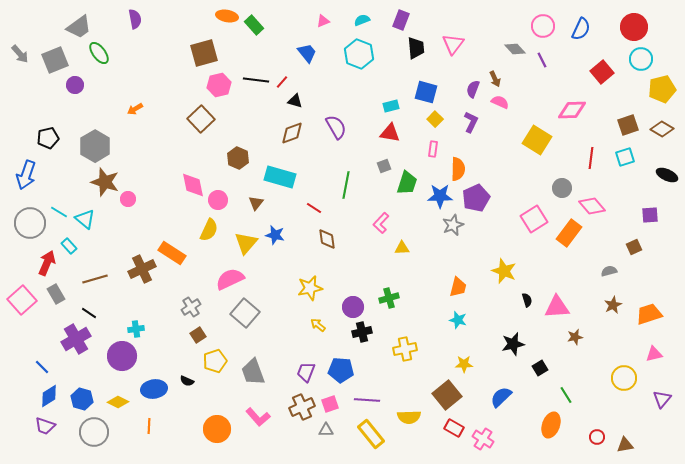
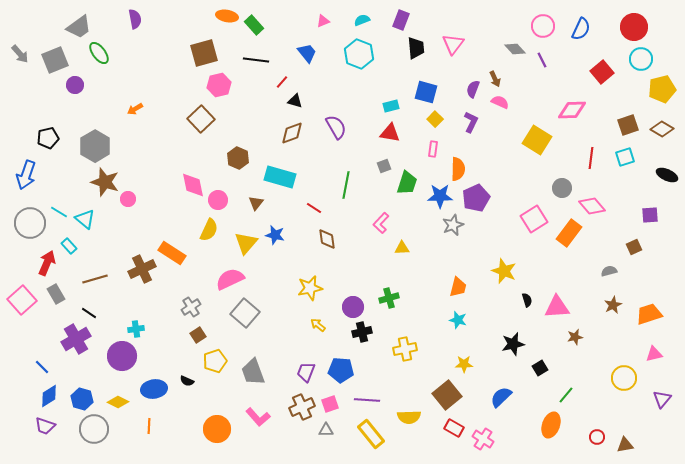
black line at (256, 80): moved 20 px up
green line at (566, 395): rotated 72 degrees clockwise
gray circle at (94, 432): moved 3 px up
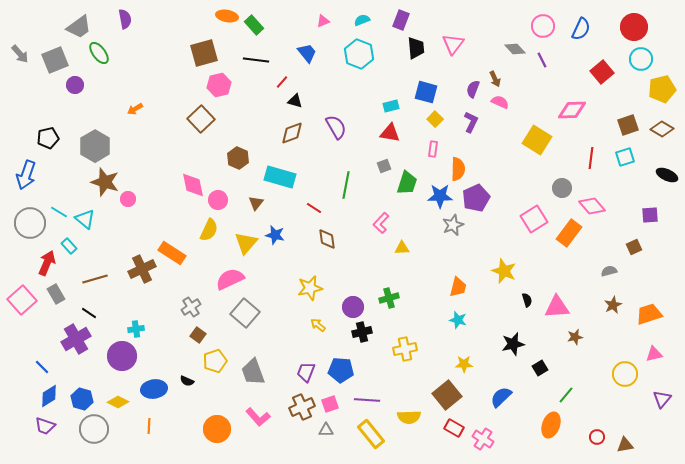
purple semicircle at (135, 19): moved 10 px left
brown square at (198, 335): rotated 21 degrees counterclockwise
yellow circle at (624, 378): moved 1 px right, 4 px up
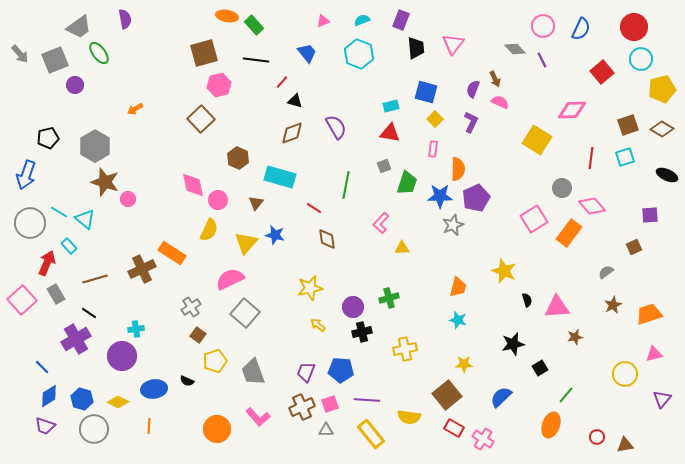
gray semicircle at (609, 271): moved 3 px left, 1 px down; rotated 21 degrees counterclockwise
yellow semicircle at (409, 417): rotated 10 degrees clockwise
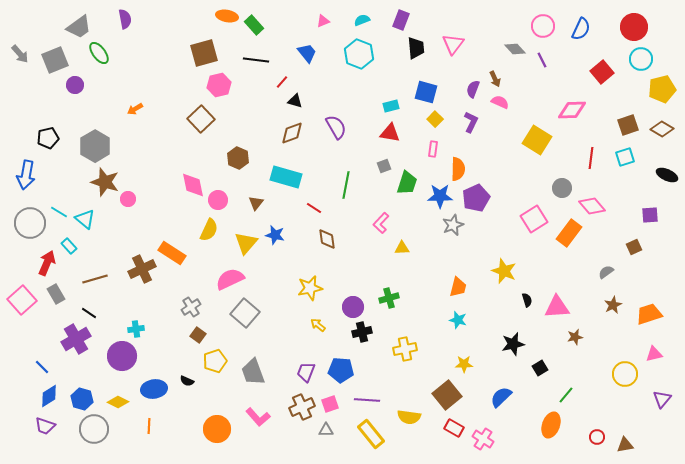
blue arrow at (26, 175): rotated 8 degrees counterclockwise
cyan rectangle at (280, 177): moved 6 px right
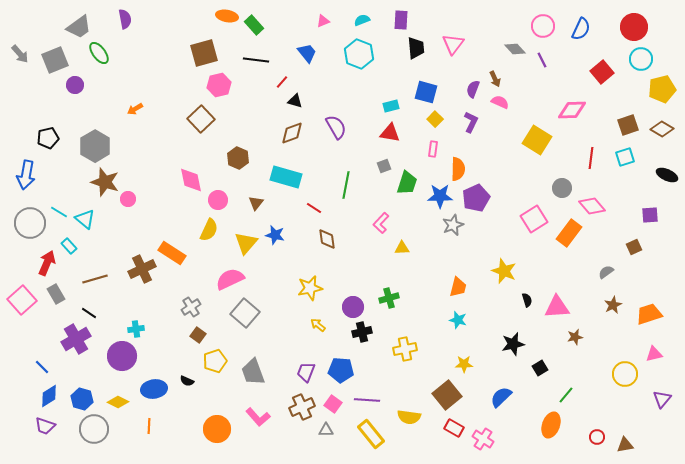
purple rectangle at (401, 20): rotated 18 degrees counterclockwise
pink diamond at (193, 185): moved 2 px left, 5 px up
pink square at (330, 404): moved 3 px right; rotated 36 degrees counterclockwise
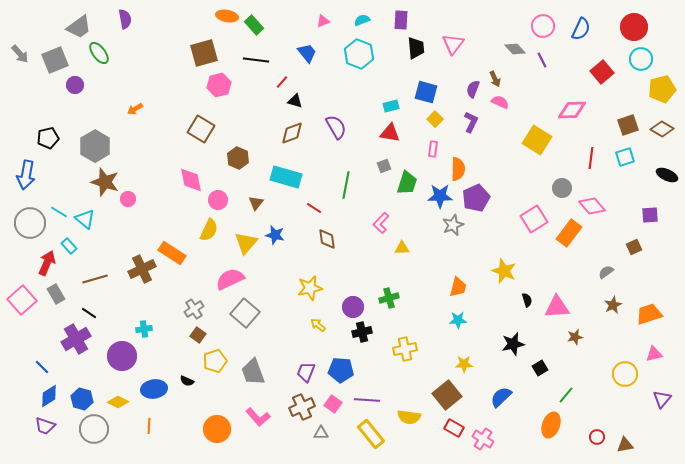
brown square at (201, 119): moved 10 px down; rotated 16 degrees counterclockwise
gray cross at (191, 307): moved 3 px right, 2 px down
cyan star at (458, 320): rotated 18 degrees counterclockwise
cyan cross at (136, 329): moved 8 px right
gray triangle at (326, 430): moved 5 px left, 3 px down
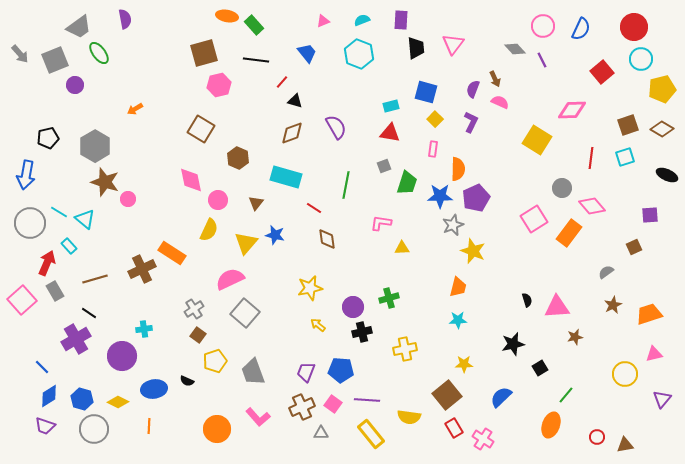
pink L-shape at (381, 223): rotated 55 degrees clockwise
yellow star at (504, 271): moved 31 px left, 20 px up
gray rectangle at (56, 294): moved 1 px left, 3 px up
red rectangle at (454, 428): rotated 30 degrees clockwise
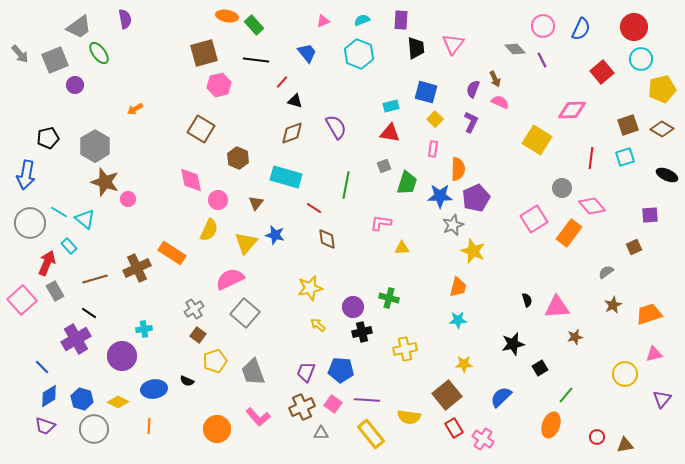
brown cross at (142, 269): moved 5 px left, 1 px up
green cross at (389, 298): rotated 30 degrees clockwise
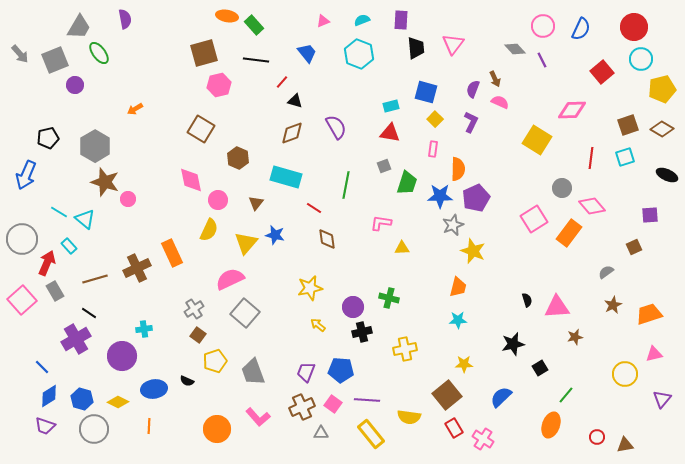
gray trapezoid at (79, 27): rotated 24 degrees counterclockwise
blue arrow at (26, 175): rotated 12 degrees clockwise
gray circle at (30, 223): moved 8 px left, 16 px down
orange rectangle at (172, 253): rotated 32 degrees clockwise
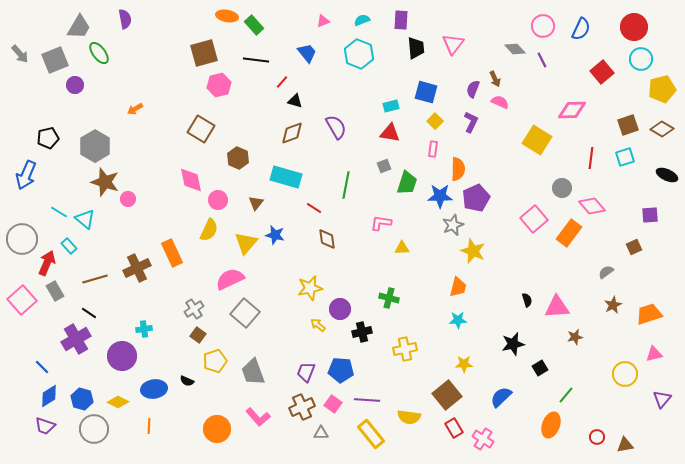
yellow square at (435, 119): moved 2 px down
pink square at (534, 219): rotated 8 degrees counterclockwise
purple circle at (353, 307): moved 13 px left, 2 px down
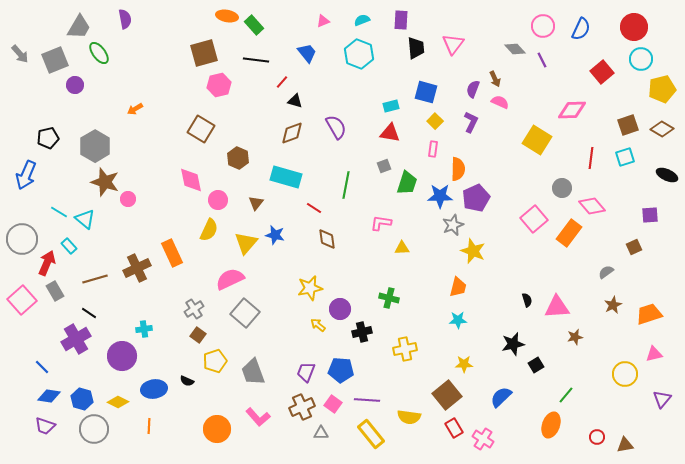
black square at (540, 368): moved 4 px left, 3 px up
blue diamond at (49, 396): rotated 40 degrees clockwise
